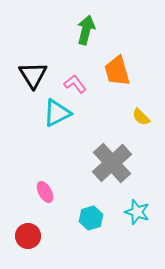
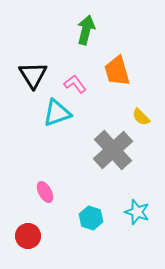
cyan triangle: rotated 8 degrees clockwise
gray cross: moved 1 px right, 13 px up
cyan hexagon: rotated 25 degrees counterclockwise
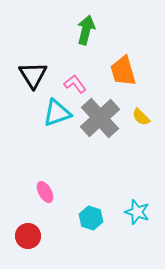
orange trapezoid: moved 6 px right
gray cross: moved 13 px left, 32 px up
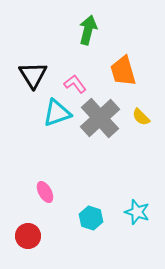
green arrow: moved 2 px right
